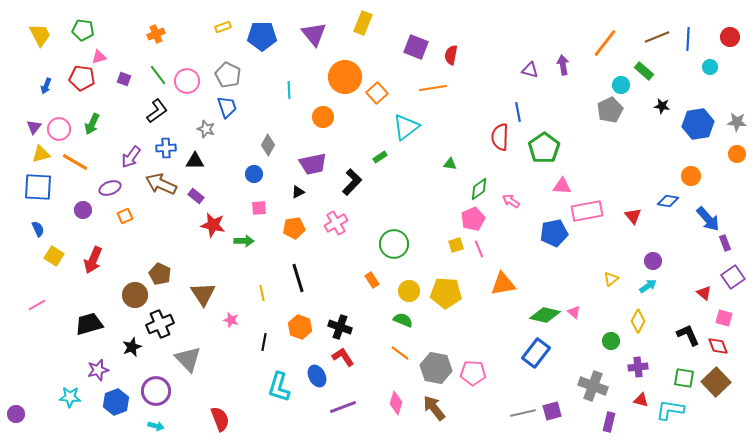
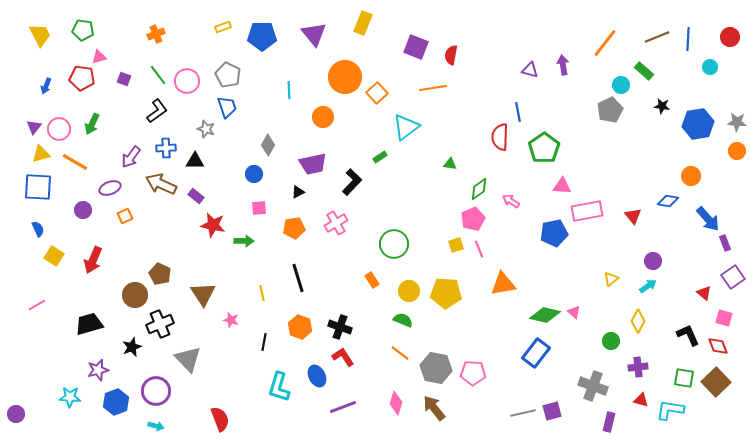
orange circle at (737, 154): moved 3 px up
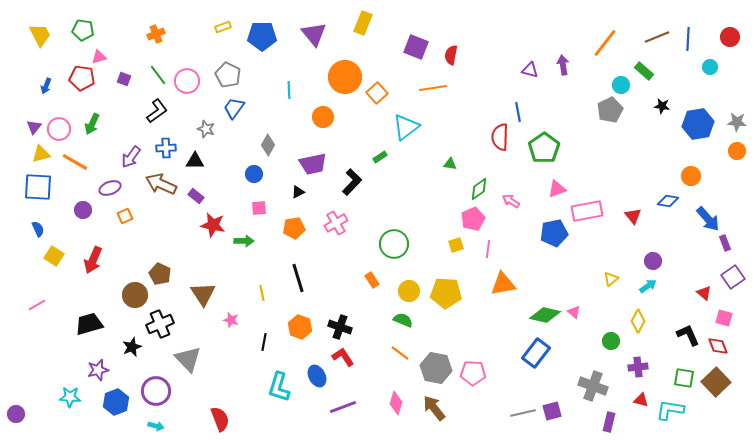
blue trapezoid at (227, 107): moved 7 px right, 1 px down; rotated 125 degrees counterclockwise
pink triangle at (562, 186): moved 5 px left, 3 px down; rotated 24 degrees counterclockwise
pink line at (479, 249): moved 9 px right; rotated 30 degrees clockwise
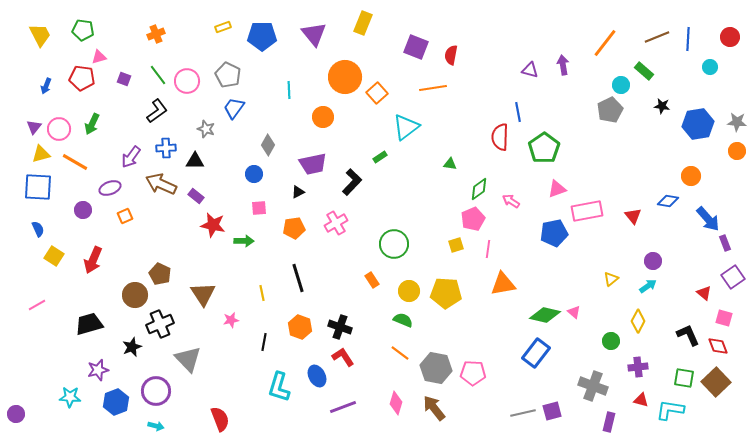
pink star at (231, 320): rotated 28 degrees counterclockwise
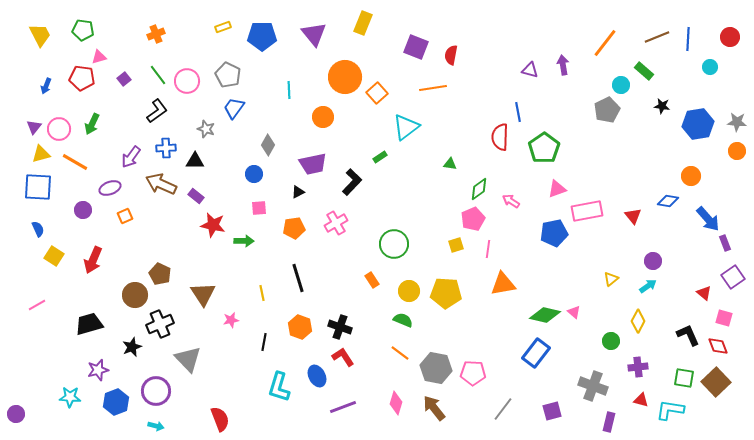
purple square at (124, 79): rotated 32 degrees clockwise
gray pentagon at (610, 110): moved 3 px left
gray line at (523, 413): moved 20 px left, 4 px up; rotated 40 degrees counterclockwise
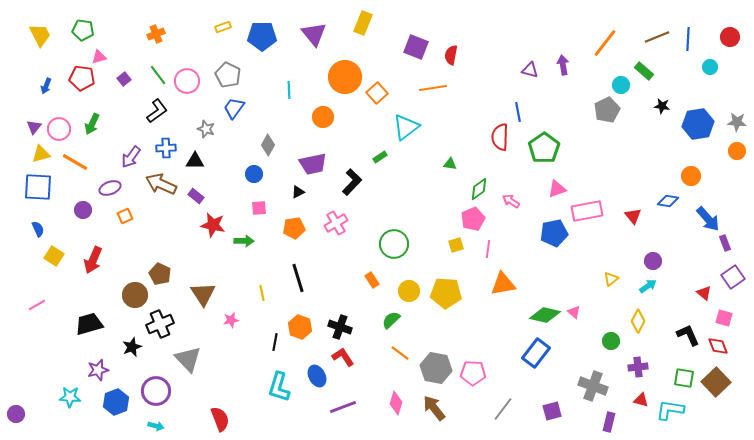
green semicircle at (403, 320): moved 12 px left; rotated 66 degrees counterclockwise
black line at (264, 342): moved 11 px right
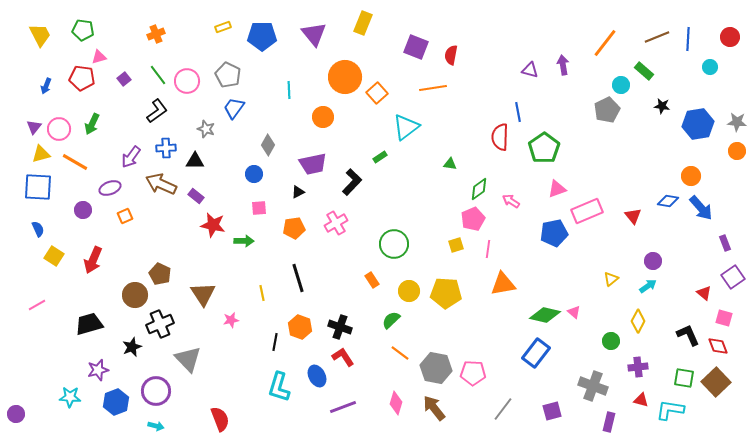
pink rectangle at (587, 211): rotated 12 degrees counterclockwise
blue arrow at (708, 219): moved 7 px left, 11 px up
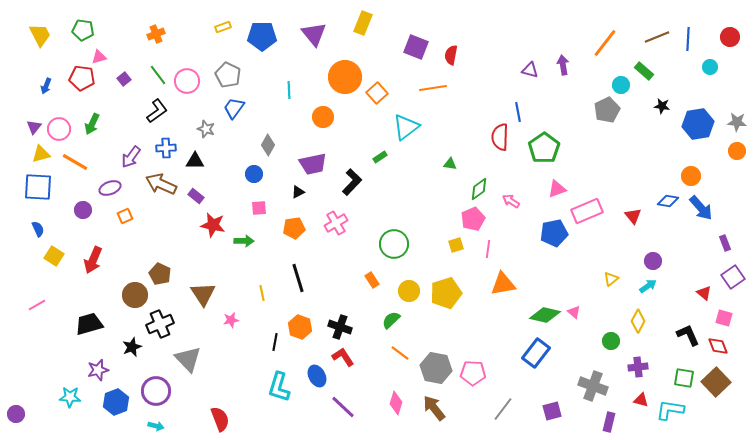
yellow pentagon at (446, 293): rotated 20 degrees counterclockwise
purple line at (343, 407): rotated 64 degrees clockwise
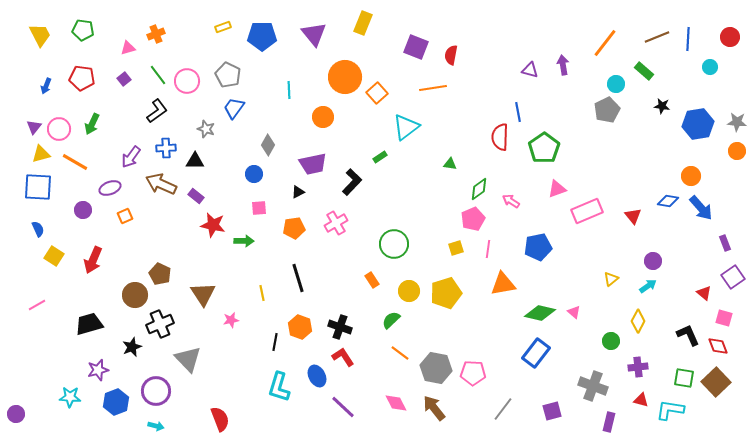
pink triangle at (99, 57): moved 29 px right, 9 px up
cyan circle at (621, 85): moved 5 px left, 1 px up
blue pentagon at (554, 233): moved 16 px left, 14 px down
yellow square at (456, 245): moved 3 px down
green diamond at (545, 315): moved 5 px left, 2 px up
pink diamond at (396, 403): rotated 45 degrees counterclockwise
